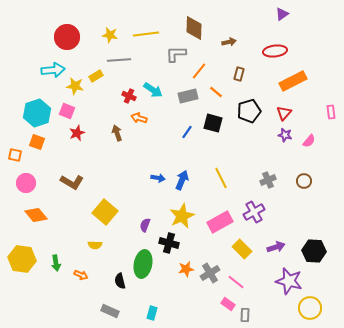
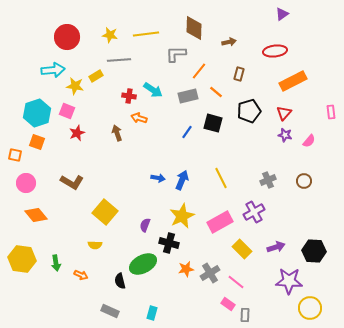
red cross at (129, 96): rotated 16 degrees counterclockwise
green ellipse at (143, 264): rotated 52 degrees clockwise
purple star at (289, 281): rotated 12 degrees counterclockwise
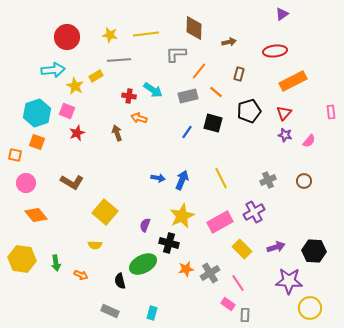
yellow star at (75, 86): rotated 18 degrees clockwise
pink line at (236, 282): moved 2 px right, 1 px down; rotated 18 degrees clockwise
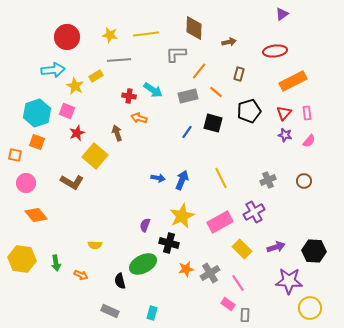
pink rectangle at (331, 112): moved 24 px left, 1 px down
yellow square at (105, 212): moved 10 px left, 56 px up
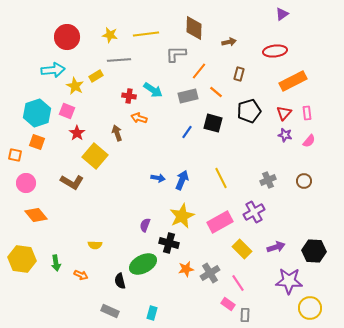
red star at (77, 133): rotated 14 degrees counterclockwise
